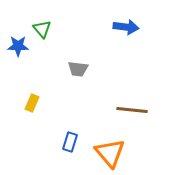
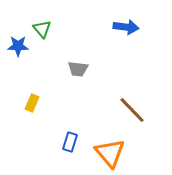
brown line: rotated 40 degrees clockwise
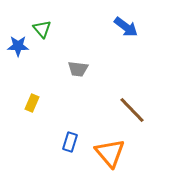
blue arrow: rotated 30 degrees clockwise
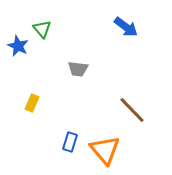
blue star: rotated 25 degrees clockwise
orange triangle: moved 5 px left, 3 px up
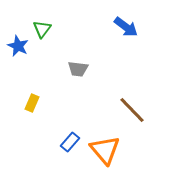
green triangle: rotated 18 degrees clockwise
blue rectangle: rotated 24 degrees clockwise
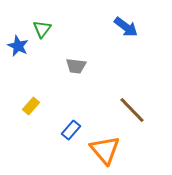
gray trapezoid: moved 2 px left, 3 px up
yellow rectangle: moved 1 px left, 3 px down; rotated 18 degrees clockwise
blue rectangle: moved 1 px right, 12 px up
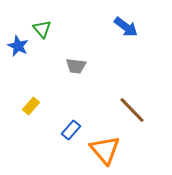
green triangle: rotated 18 degrees counterclockwise
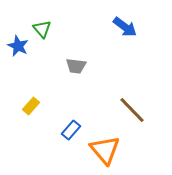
blue arrow: moved 1 px left
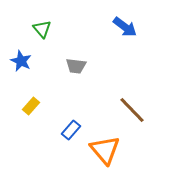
blue star: moved 3 px right, 15 px down
